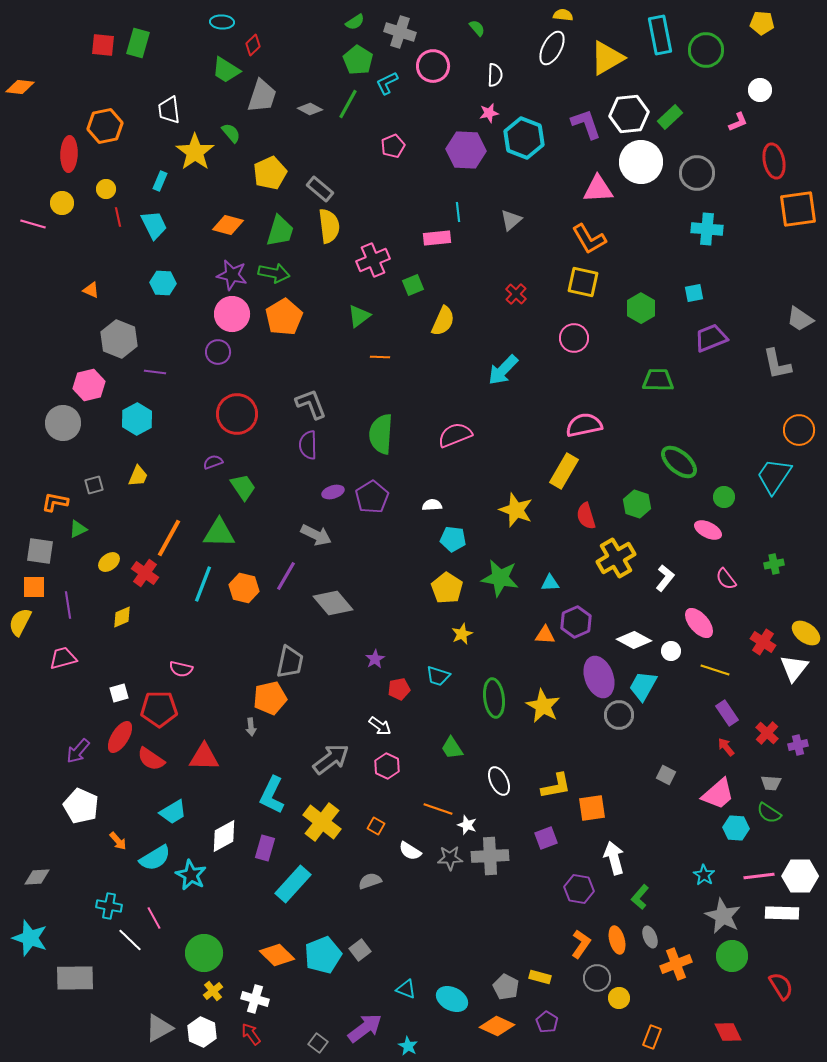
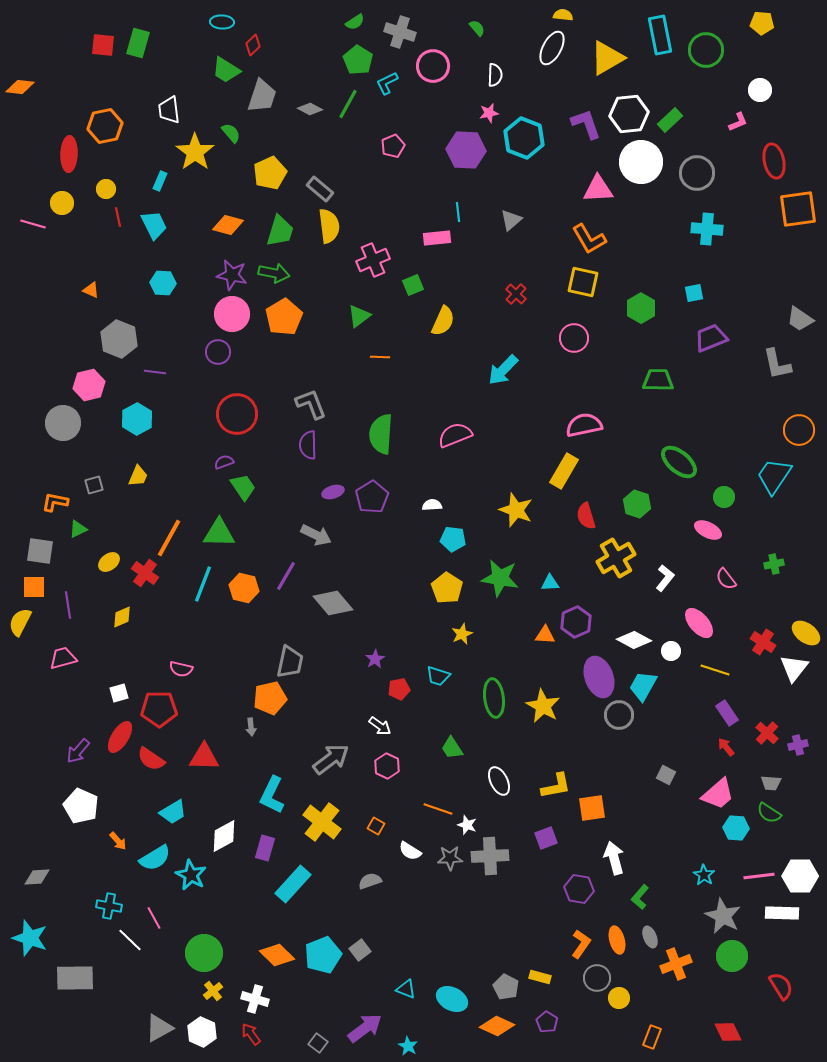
green rectangle at (670, 117): moved 3 px down
purple semicircle at (213, 462): moved 11 px right
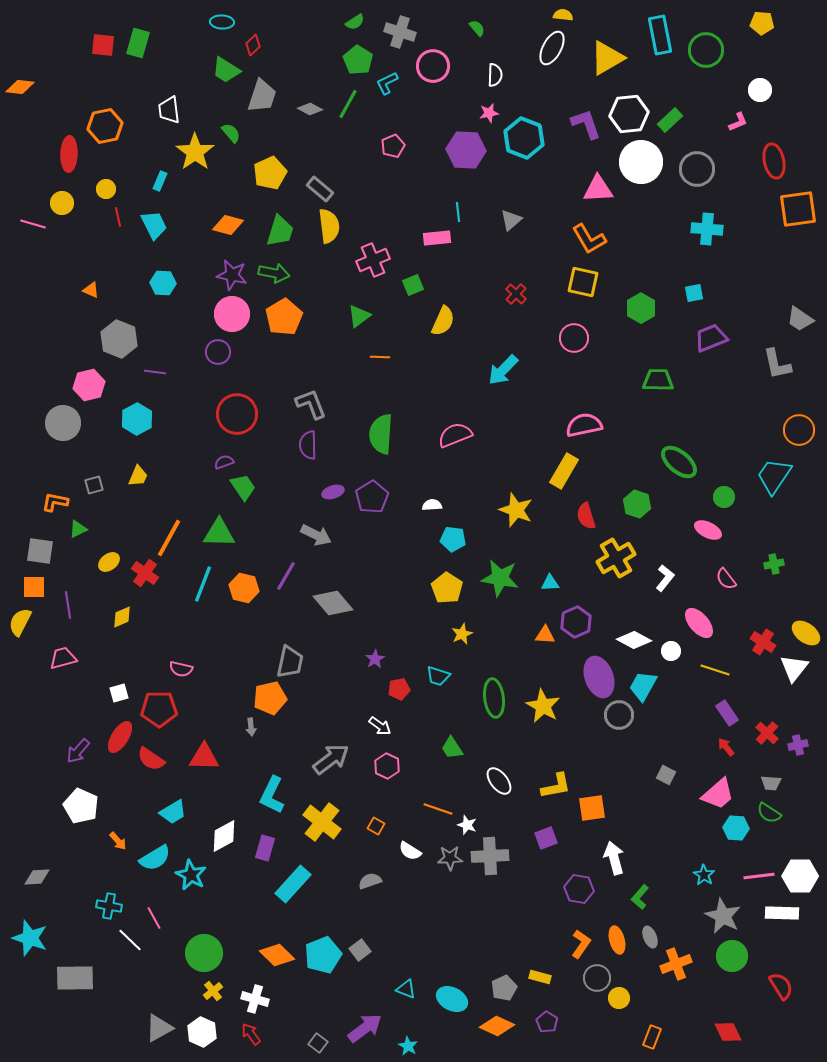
gray circle at (697, 173): moved 4 px up
white ellipse at (499, 781): rotated 12 degrees counterclockwise
gray pentagon at (506, 987): moved 2 px left, 1 px down; rotated 20 degrees clockwise
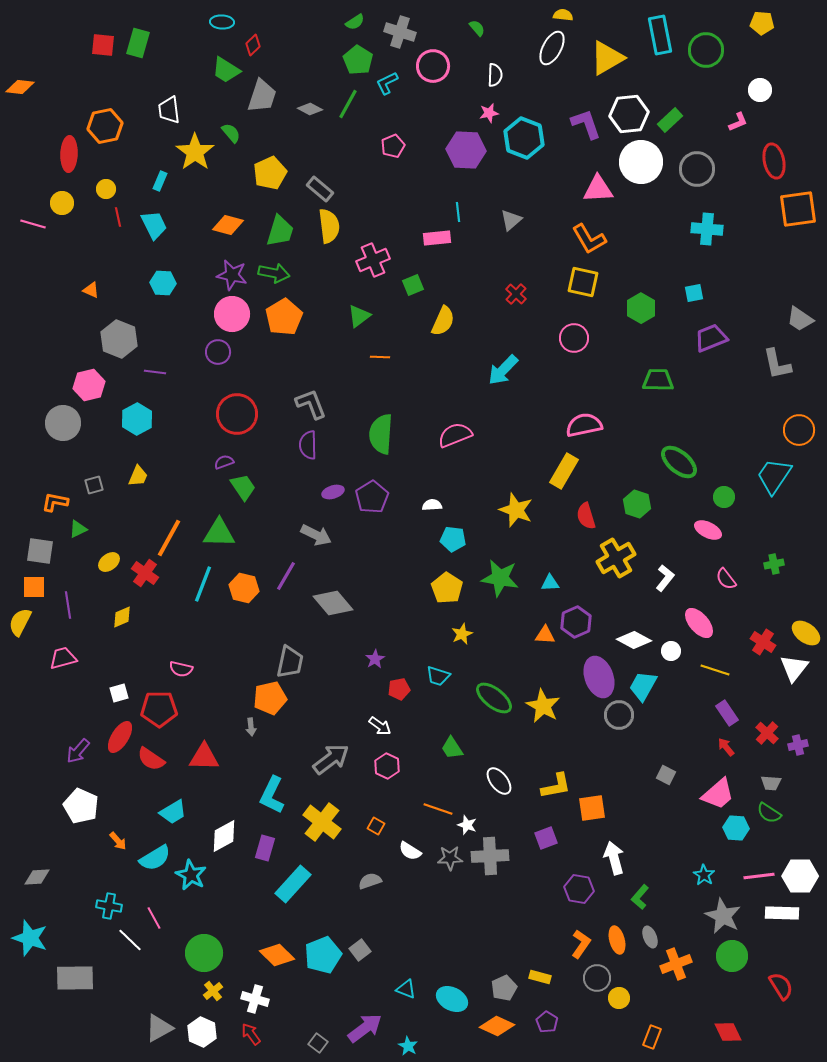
green ellipse at (494, 698): rotated 45 degrees counterclockwise
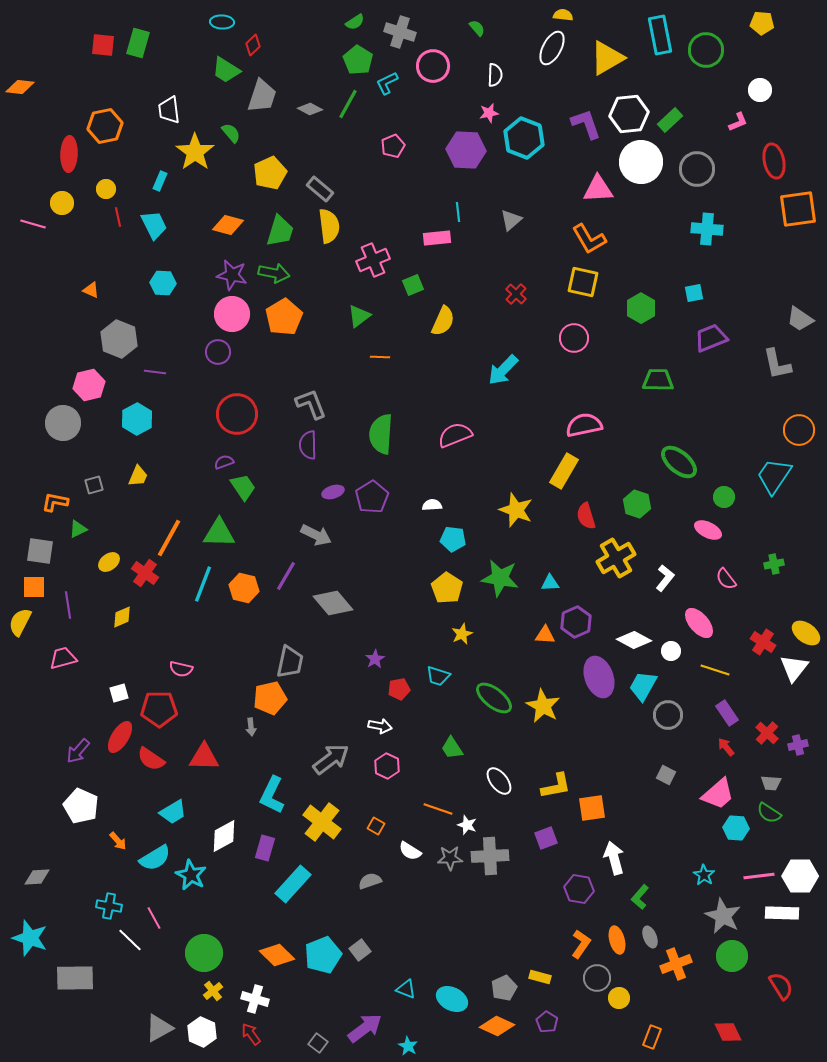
gray circle at (619, 715): moved 49 px right
white arrow at (380, 726): rotated 25 degrees counterclockwise
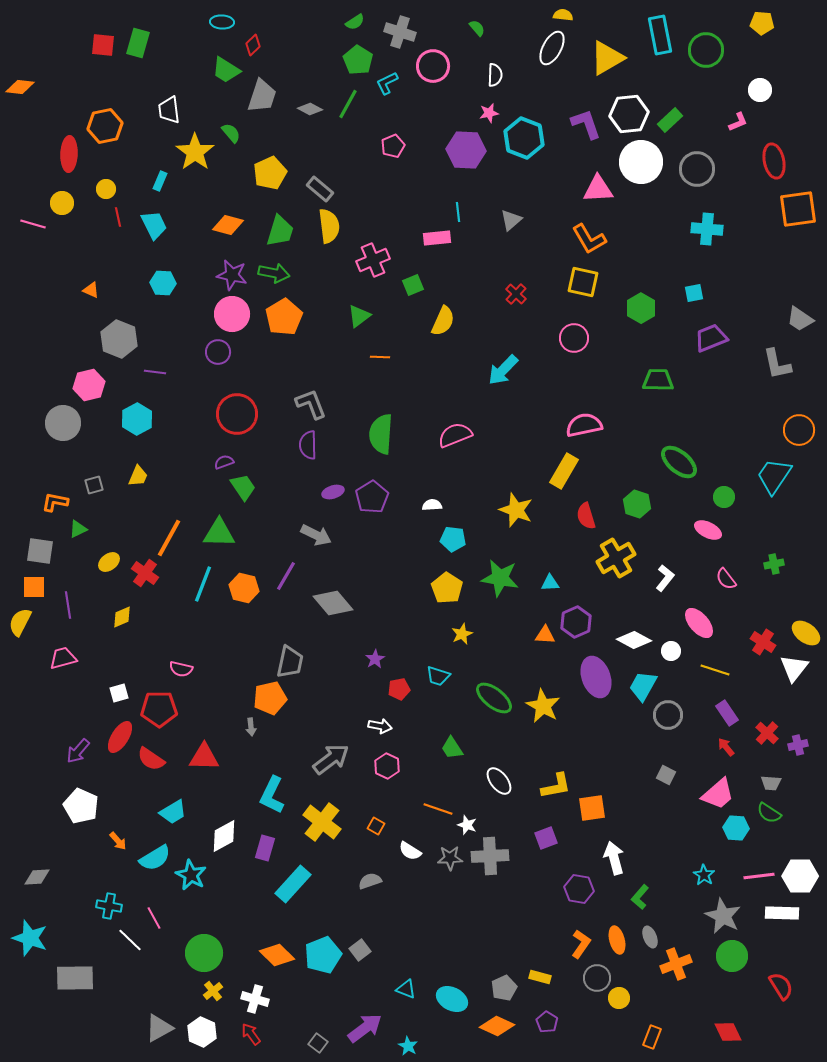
purple ellipse at (599, 677): moved 3 px left
